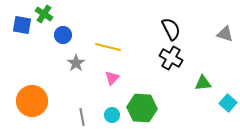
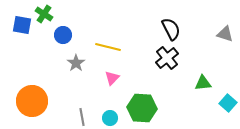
black cross: moved 4 px left; rotated 20 degrees clockwise
cyan circle: moved 2 px left, 3 px down
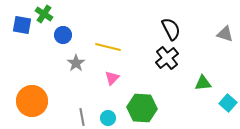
cyan circle: moved 2 px left
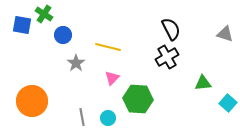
black cross: moved 1 px up; rotated 10 degrees clockwise
green hexagon: moved 4 px left, 9 px up
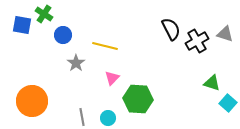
yellow line: moved 3 px left, 1 px up
black cross: moved 30 px right, 16 px up
green triangle: moved 9 px right; rotated 24 degrees clockwise
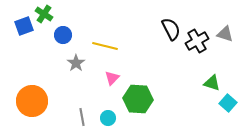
blue square: moved 2 px right, 1 px down; rotated 30 degrees counterclockwise
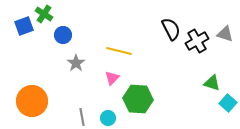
yellow line: moved 14 px right, 5 px down
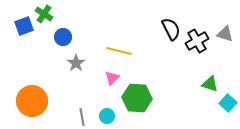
blue circle: moved 2 px down
green triangle: moved 2 px left, 1 px down
green hexagon: moved 1 px left, 1 px up
cyan circle: moved 1 px left, 2 px up
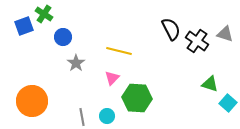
black cross: rotated 25 degrees counterclockwise
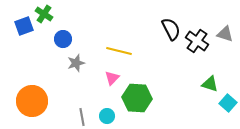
blue circle: moved 2 px down
gray star: rotated 18 degrees clockwise
